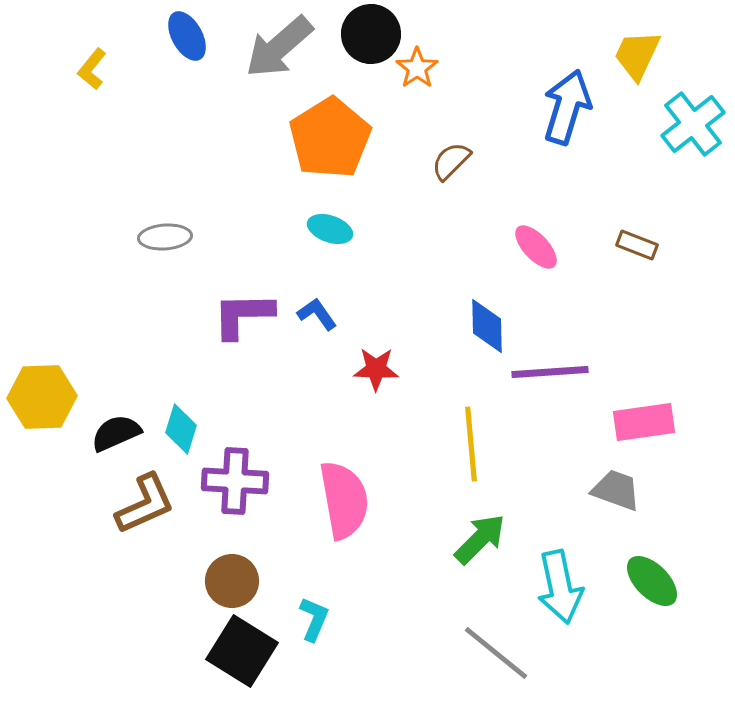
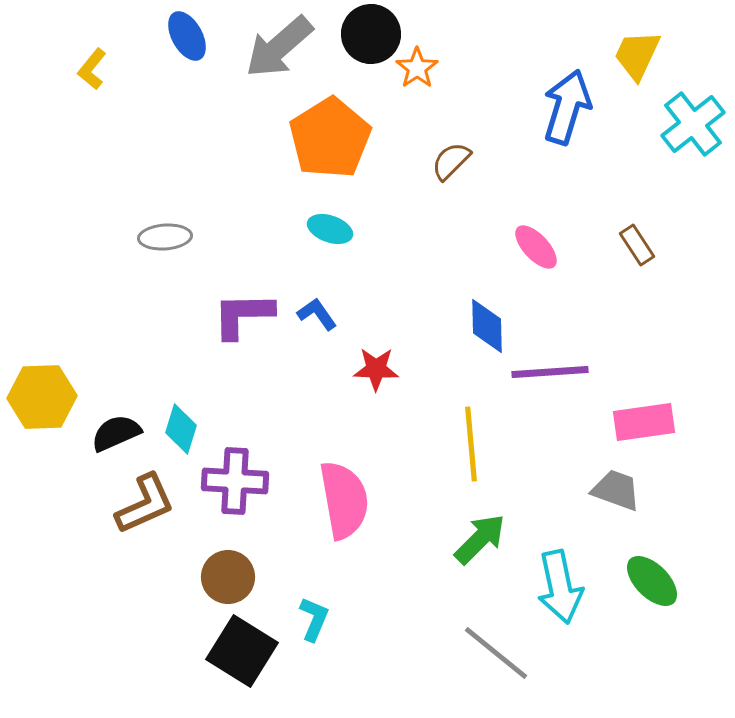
brown rectangle: rotated 36 degrees clockwise
brown circle: moved 4 px left, 4 px up
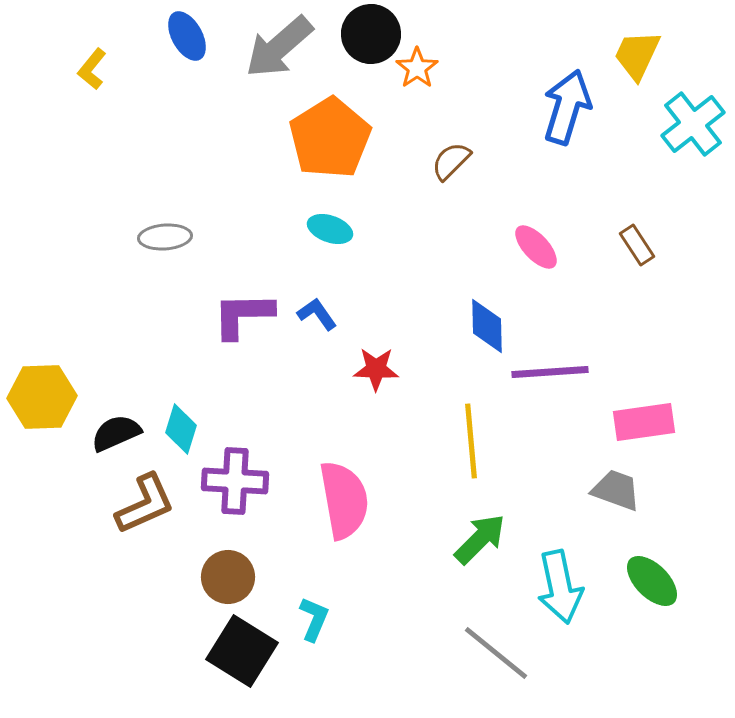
yellow line: moved 3 px up
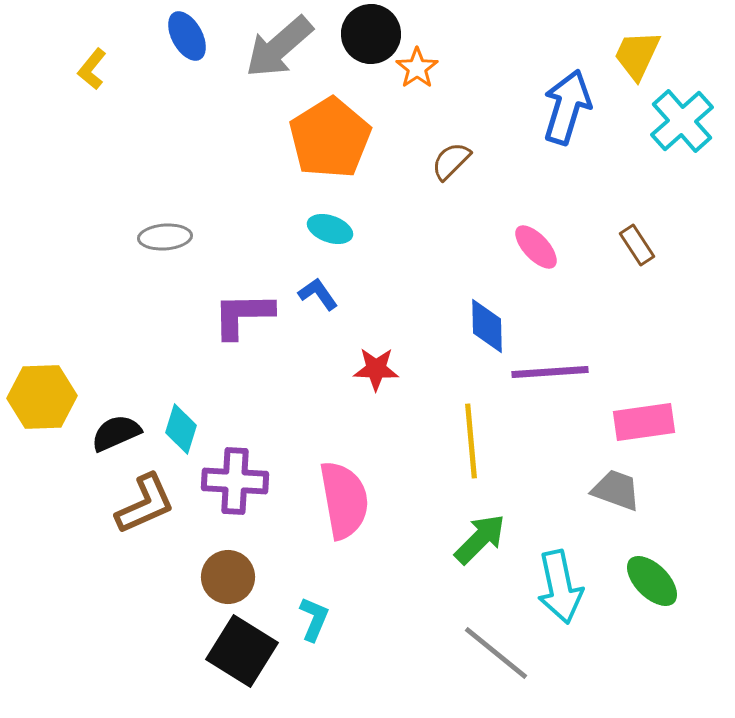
cyan cross: moved 11 px left, 3 px up; rotated 4 degrees counterclockwise
blue L-shape: moved 1 px right, 20 px up
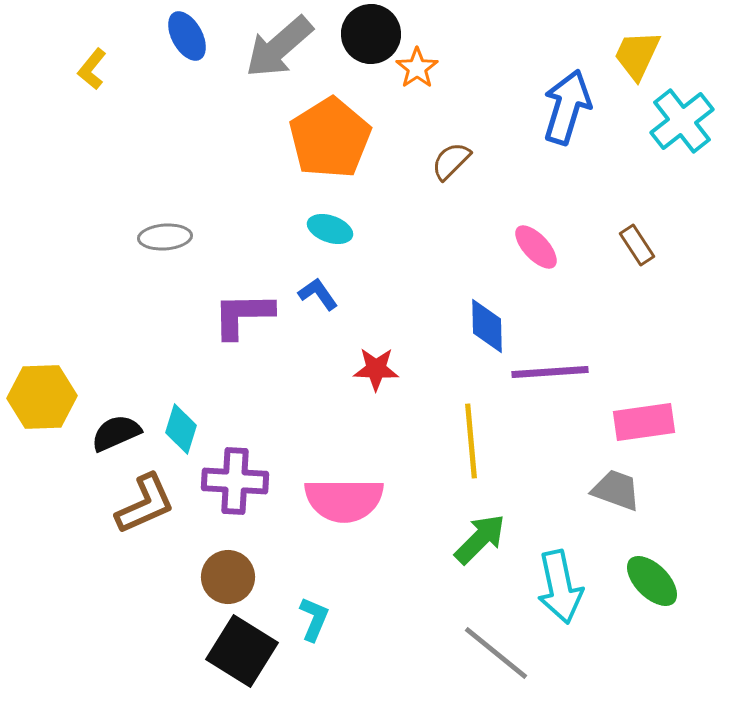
cyan cross: rotated 4 degrees clockwise
pink semicircle: rotated 100 degrees clockwise
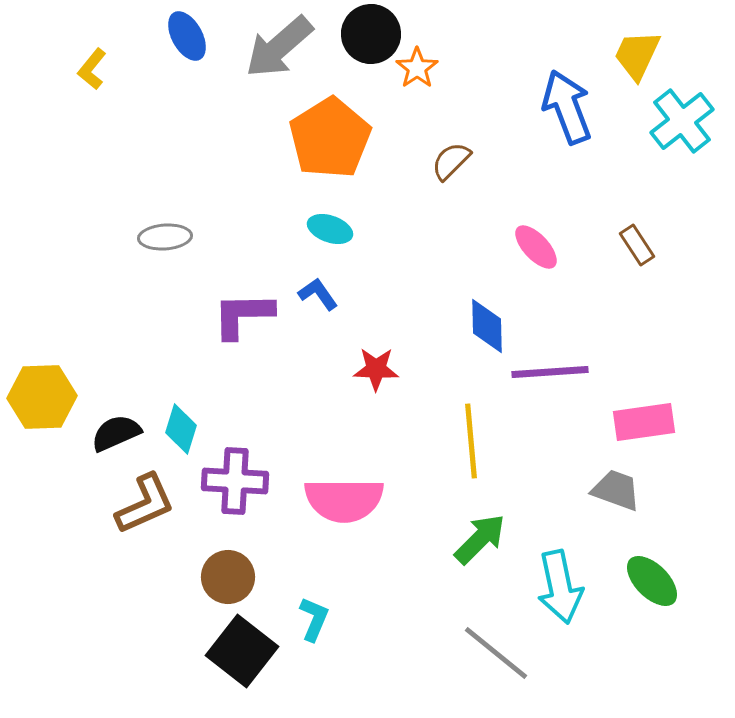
blue arrow: rotated 38 degrees counterclockwise
black square: rotated 6 degrees clockwise
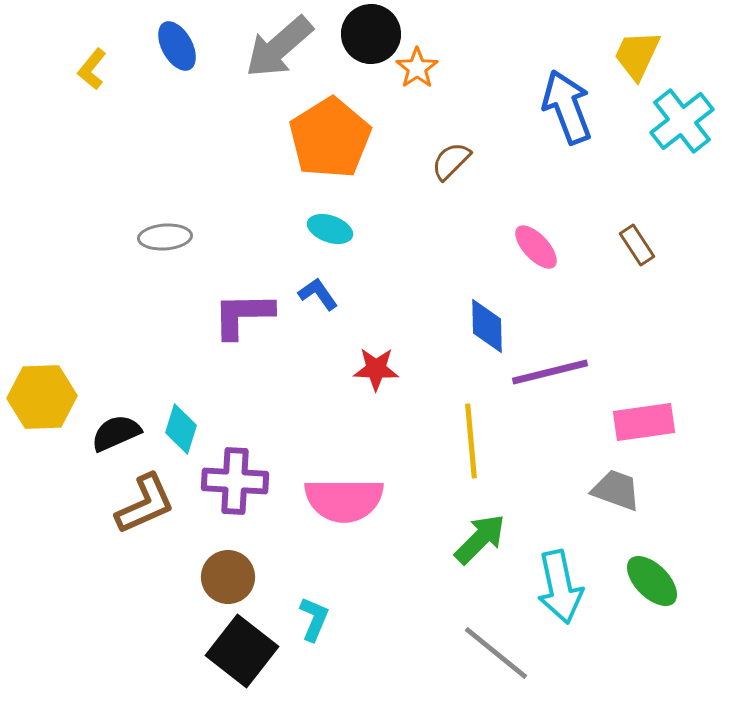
blue ellipse: moved 10 px left, 10 px down
purple line: rotated 10 degrees counterclockwise
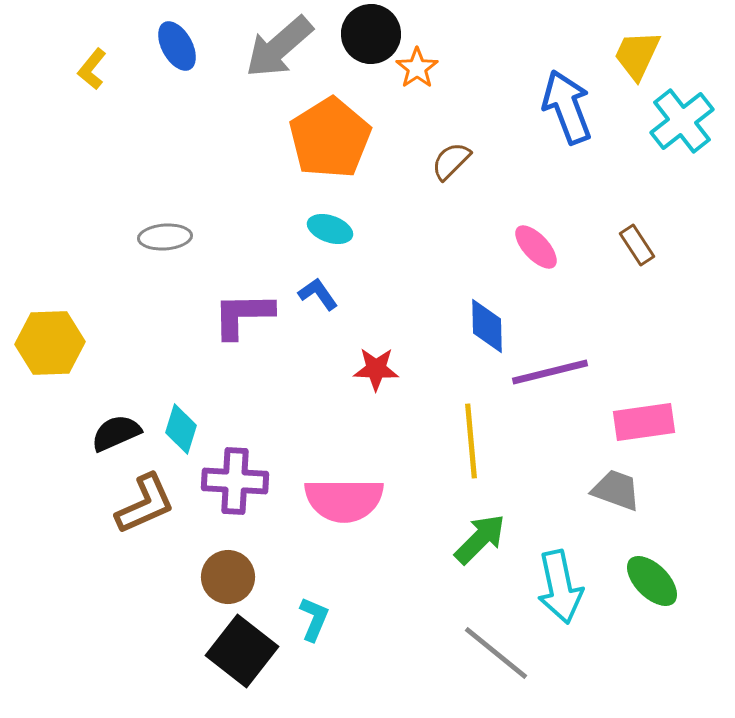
yellow hexagon: moved 8 px right, 54 px up
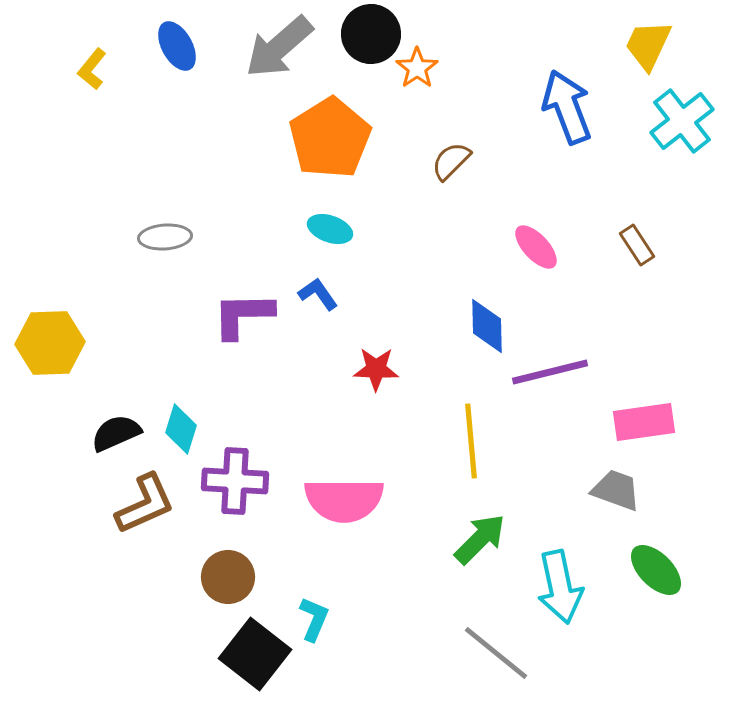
yellow trapezoid: moved 11 px right, 10 px up
green ellipse: moved 4 px right, 11 px up
black square: moved 13 px right, 3 px down
